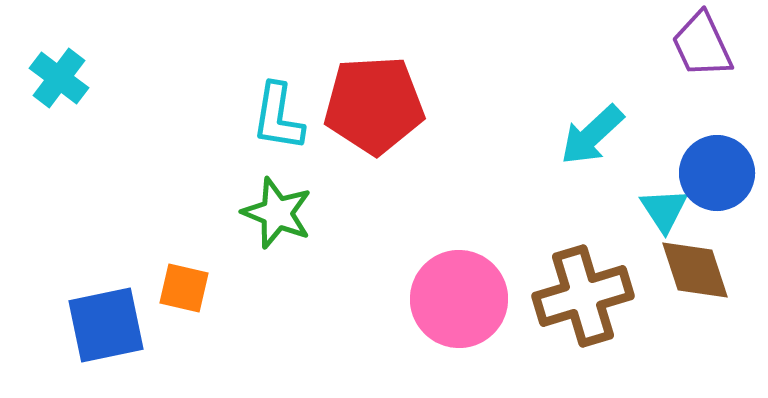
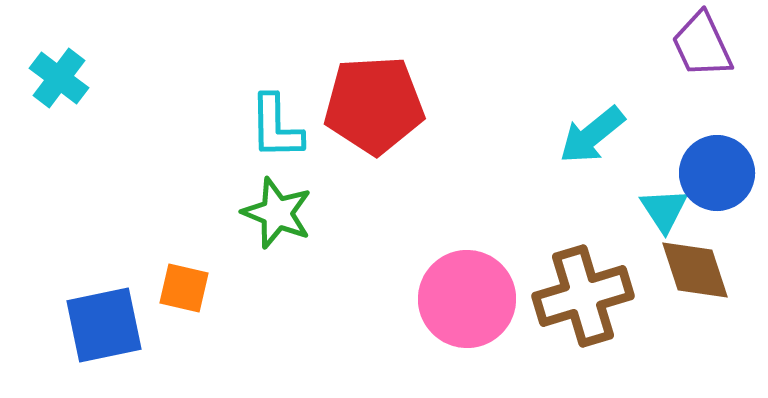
cyan L-shape: moved 2 px left, 10 px down; rotated 10 degrees counterclockwise
cyan arrow: rotated 4 degrees clockwise
pink circle: moved 8 px right
blue square: moved 2 px left
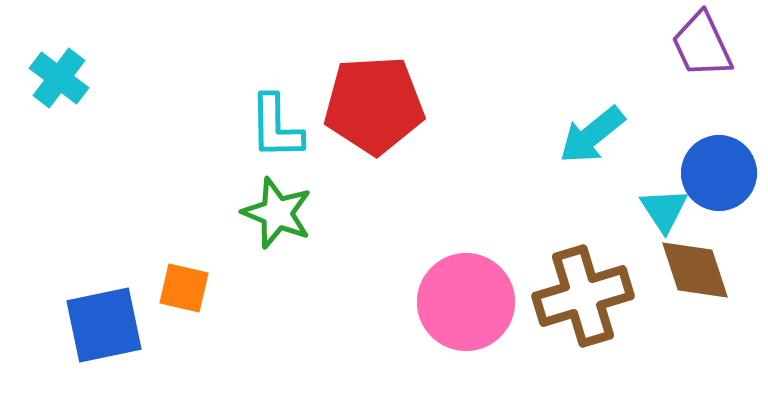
blue circle: moved 2 px right
pink circle: moved 1 px left, 3 px down
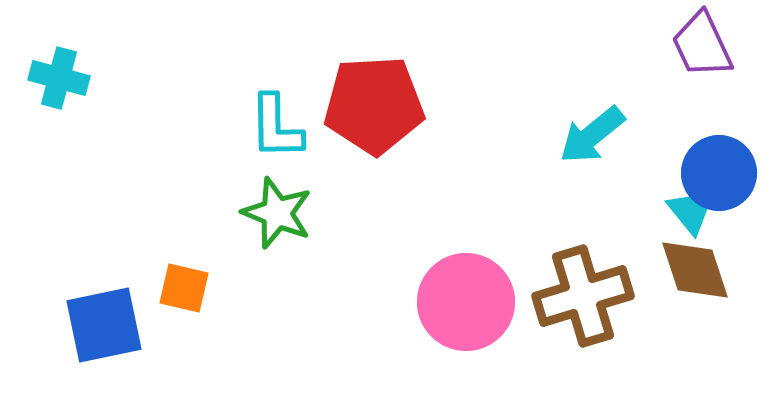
cyan cross: rotated 22 degrees counterclockwise
cyan triangle: moved 27 px right, 1 px down; rotated 6 degrees counterclockwise
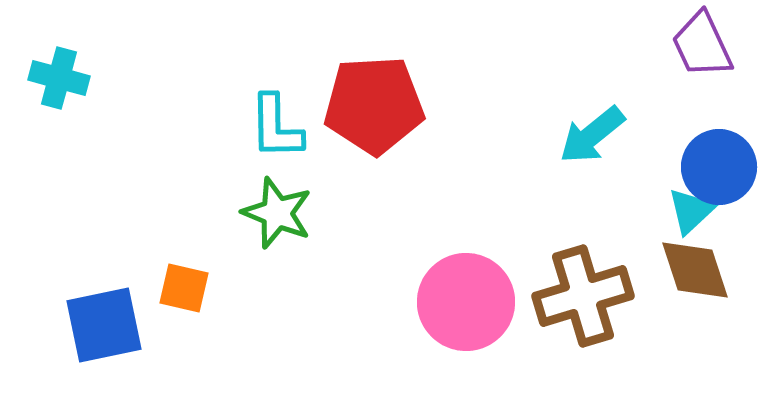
blue circle: moved 6 px up
cyan triangle: rotated 26 degrees clockwise
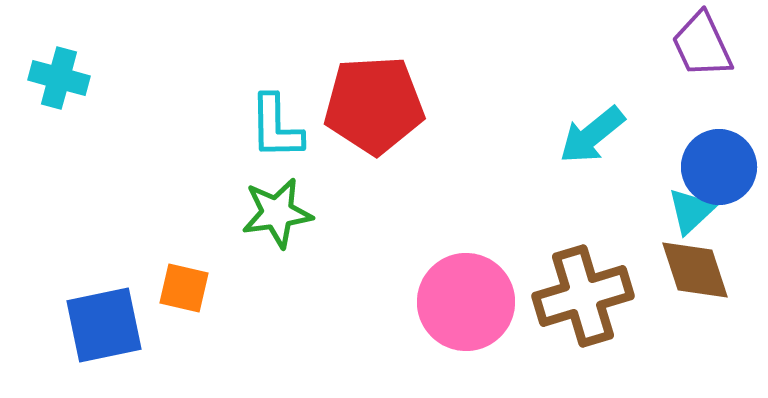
green star: rotated 30 degrees counterclockwise
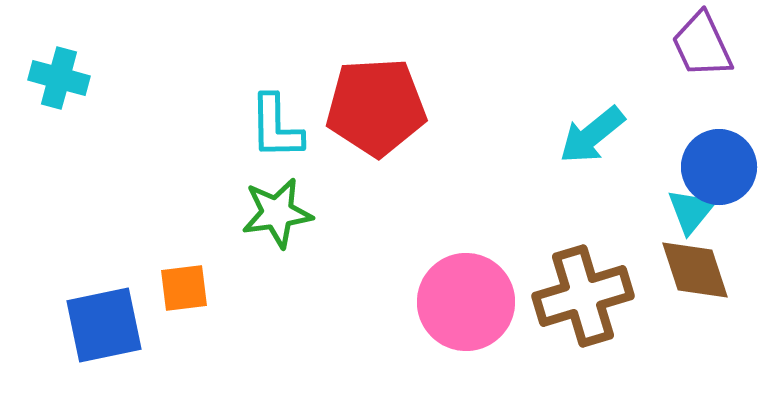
red pentagon: moved 2 px right, 2 px down
cyan triangle: rotated 8 degrees counterclockwise
orange square: rotated 20 degrees counterclockwise
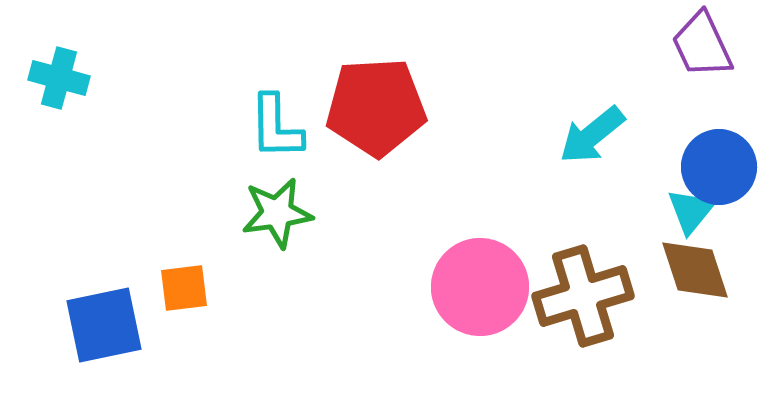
pink circle: moved 14 px right, 15 px up
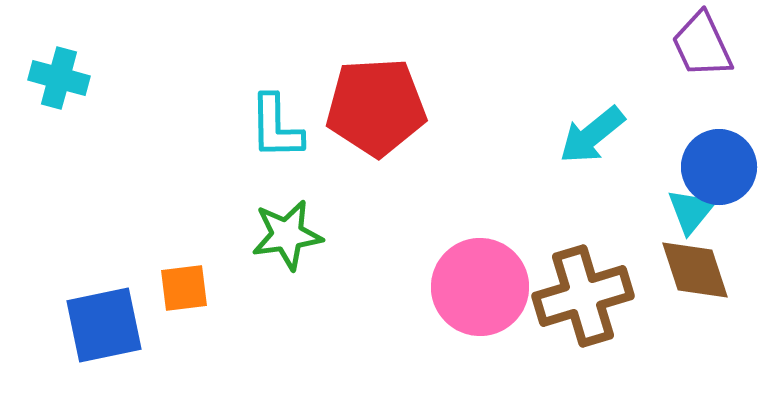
green star: moved 10 px right, 22 px down
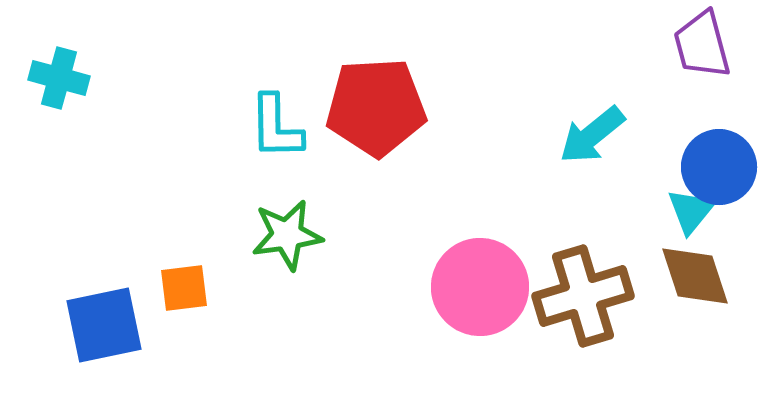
purple trapezoid: rotated 10 degrees clockwise
brown diamond: moved 6 px down
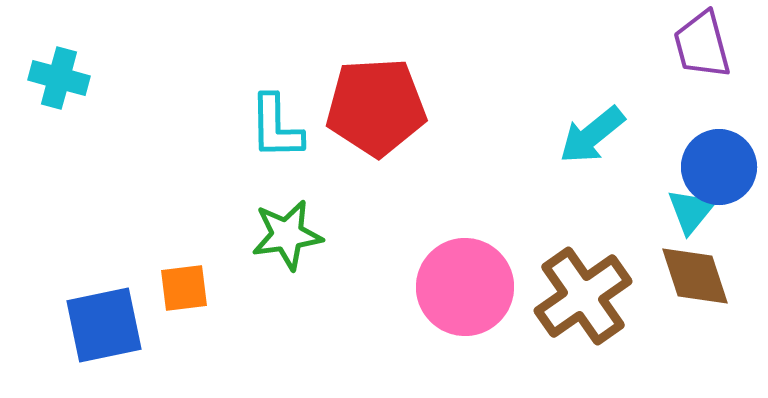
pink circle: moved 15 px left
brown cross: rotated 18 degrees counterclockwise
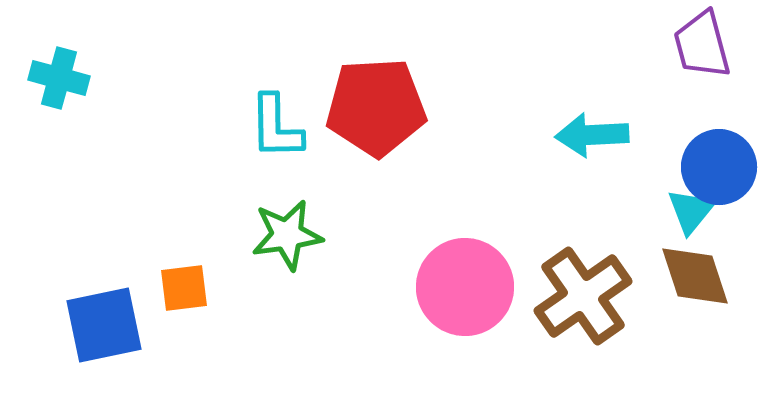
cyan arrow: rotated 36 degrees clockwise
